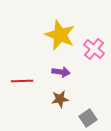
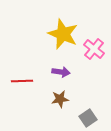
yellow star: moved 3 px right, 1 px up
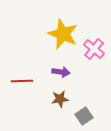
gray square: moved 4 px left, 2 px up
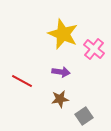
red line: rotated 30 degrees clockwise
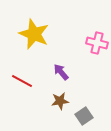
yellow star: moved 29 px left
pink cross: moved 3 px right, 6 px up; rotated 25 degrees counterclockwise
purple arrow: rotated 138 degrees counterclockwise
brown star: moved 2 px down
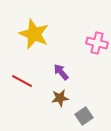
brown star: moved 3 px up
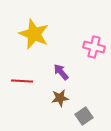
pink cross: moved 3 px left, 4 px down
red line: rotated 25 degrees counterclockwise
